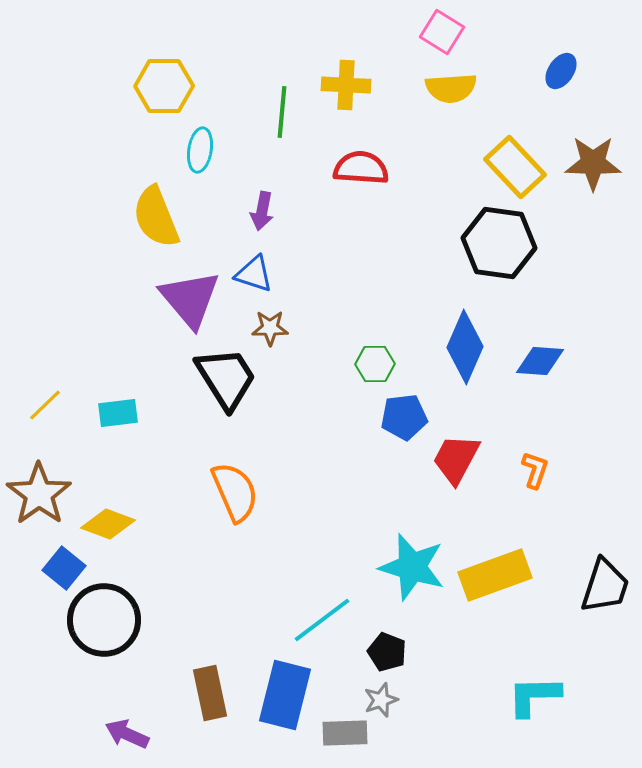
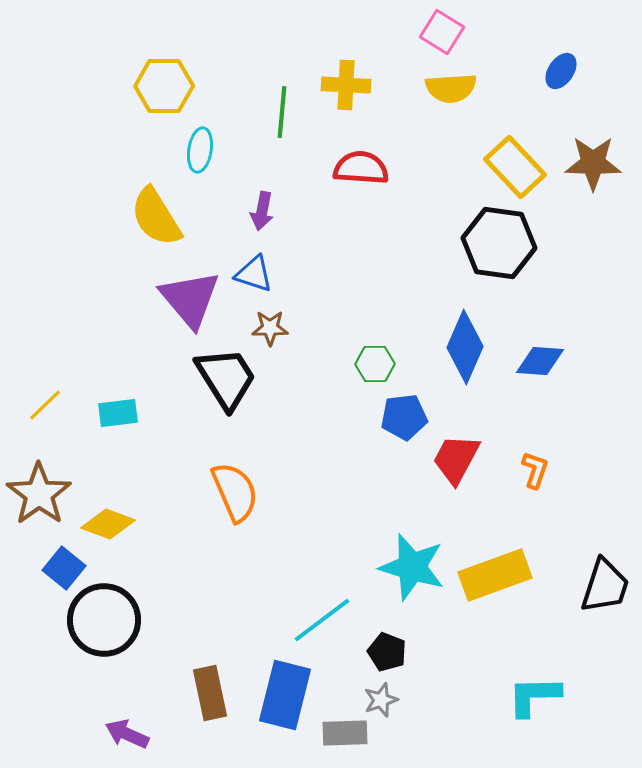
yellow semicircle at (156, 217): rotated 10 degrees counterclockwise
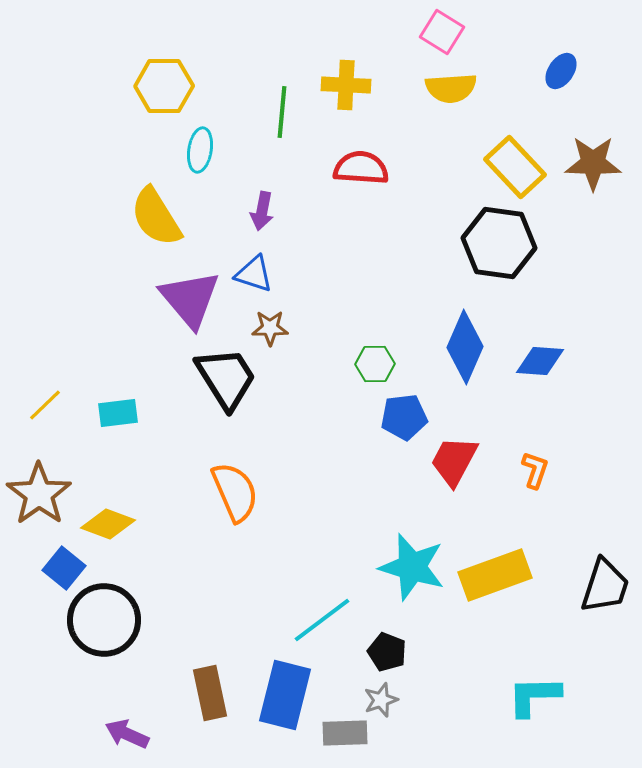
red trapezoid at (456, 459): moved 2 px left, 2 px down
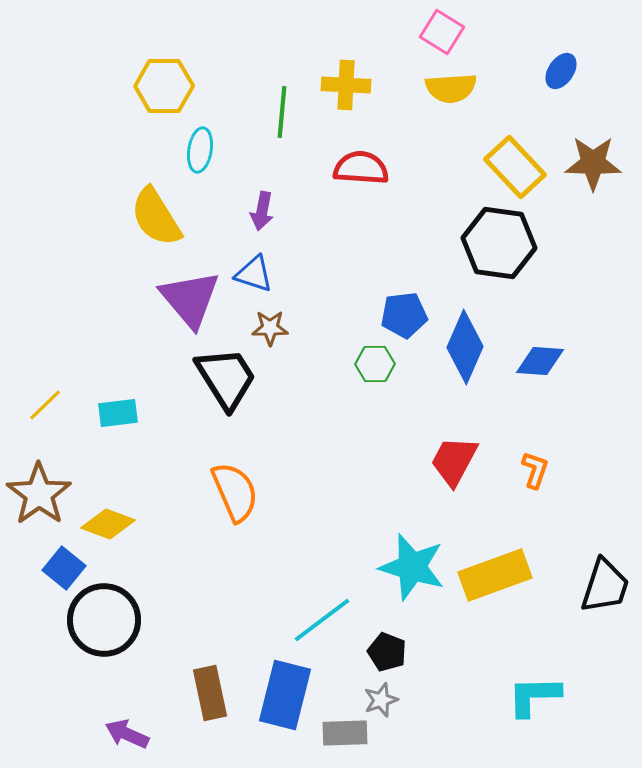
blue pentagon at (404, 417): moved 102 px up
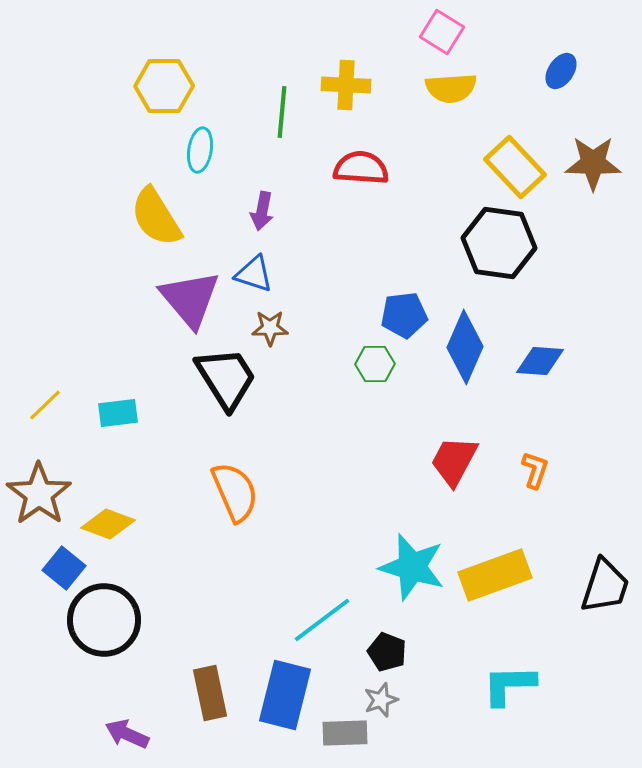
cyan L-shape at (534, 696): moved 25 px left, 11 px up
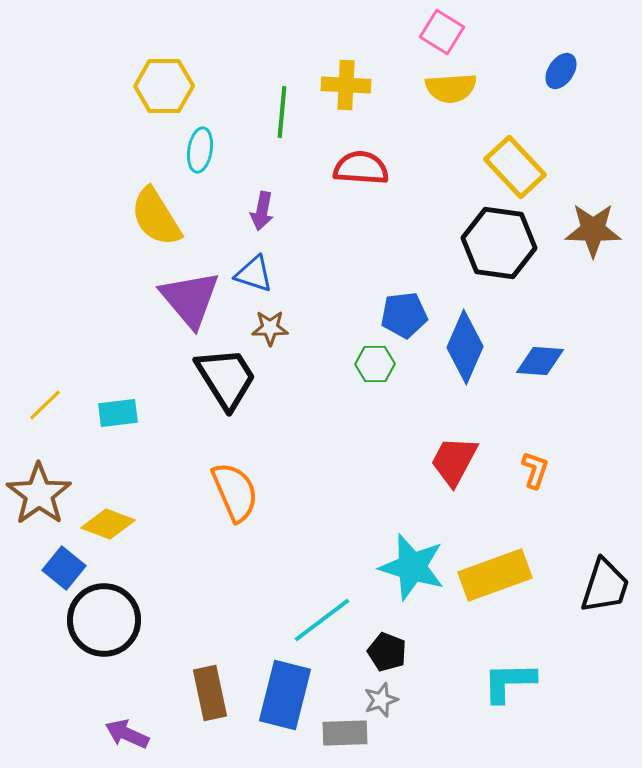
brown star at (593, 163): moved 67 px down
cyan L-shape at (509, 685): moved 3 px up
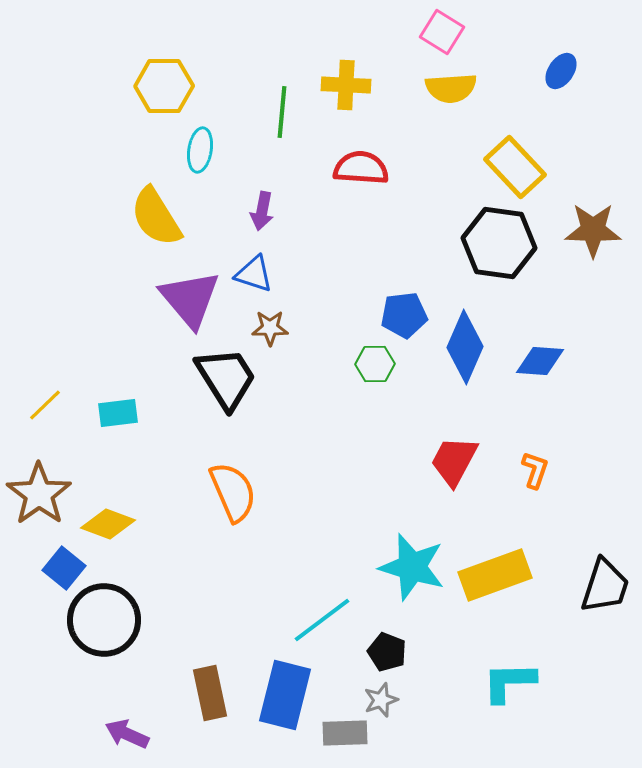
orange semicircle at (235, 492): moved 2 px left
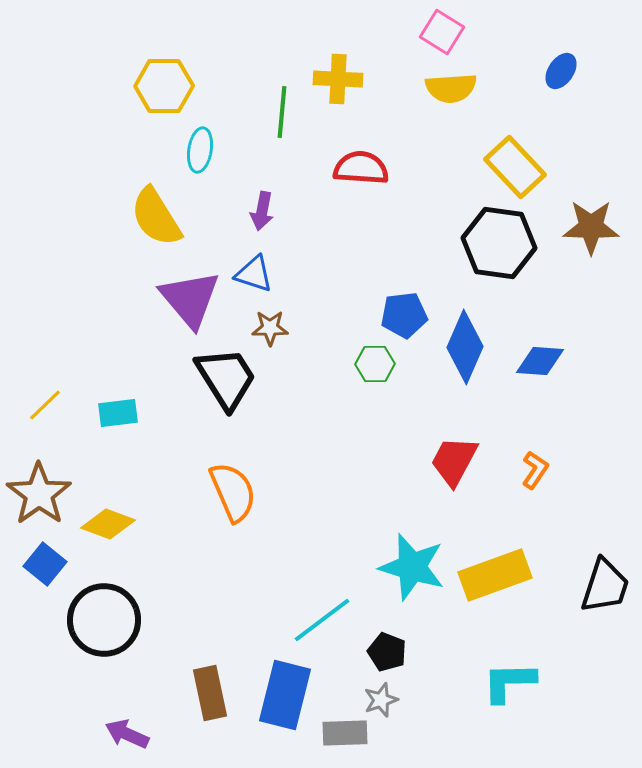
yellow cross at (346, 85): moved 8 px left, 6 px up
brown star at (593, 230): moved 2 px left, 3 px up
orange L-shape at (535, 470): rotated 15 degrees clockwise
blue square at (64, 568): moved 19 px left, 4 px up
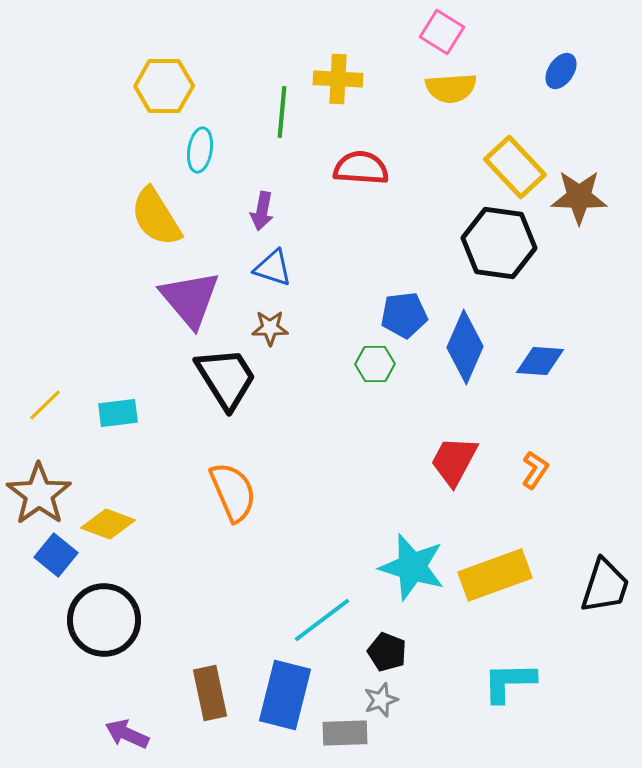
brown star at (591, 227): moved 12 px left, 30 px up
blue triangle at (254, 274): moved 19 px right, 6 px up
blue square at (45, 564): moved 11 px right, 9 px up
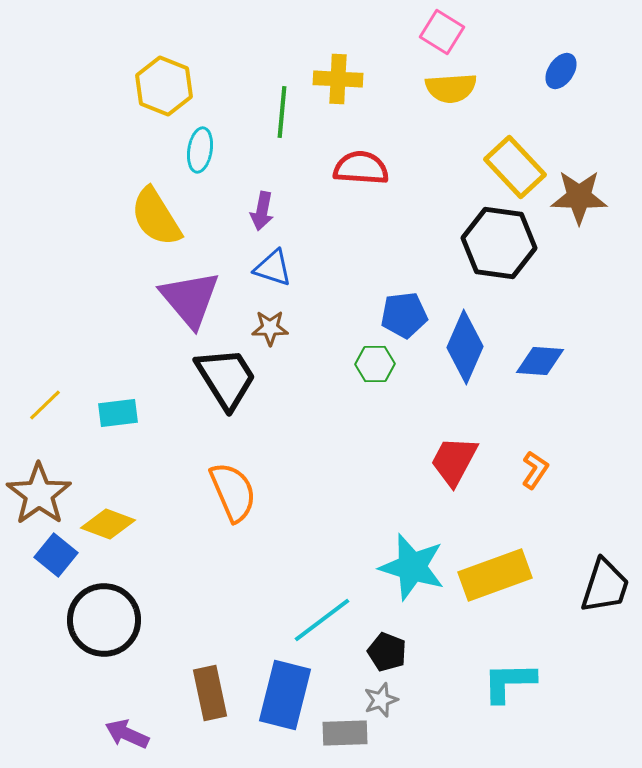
yellow hexagon at (164, 86): rotated 22 degrees clockwise
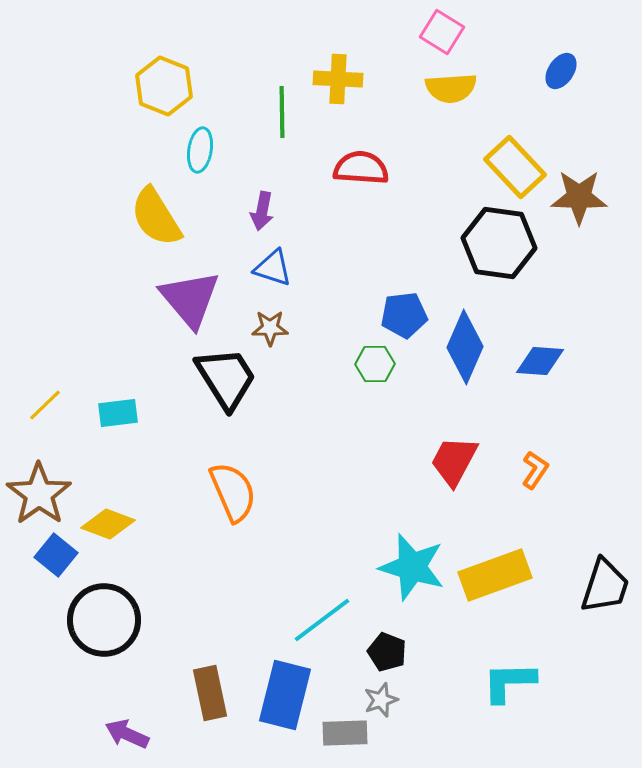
green line at (282, 112): rotated 6 degrees counterclockwise
